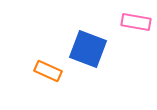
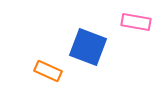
blue square: moved 2 px up
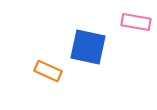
blue square: rotated 9 degrees counterclockwise
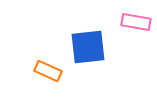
blue square: rotated 18 degrees counterclockwise
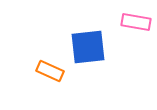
orange rectangle: moved 2 px right
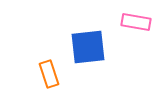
orange rectangle: moved 1 px left, 3 px down; rotated 48 degrees clockwise
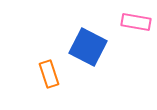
blue square: rotated 33 degrees clockwise
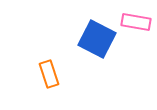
blue square: moved 9 px right, 8 px up
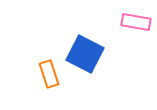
blue square: moved 12 px left, 15 px down
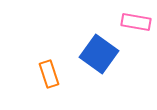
blue square: moved 14 px right; rotated 9 degrees clockwise
